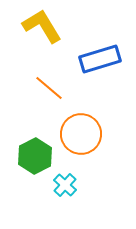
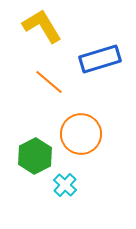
orange line: moved 6 px up
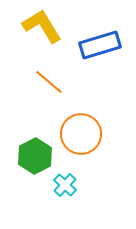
blue rectangle: moved 14 px up
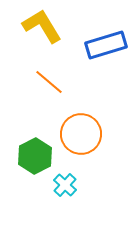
blue rectangle: moved 6 px right
